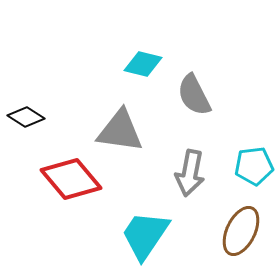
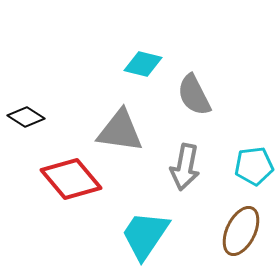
gray arrow: moved 5 px left, 6 px up
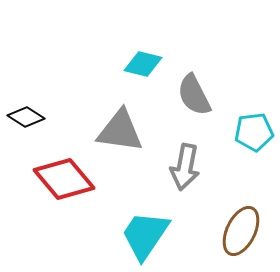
cyan pentagon: moved 34 px up
red diamond: moved 7 px left
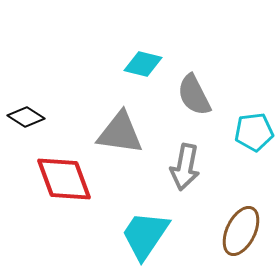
gray triangle: moved 2 px down
red diamond: rotated 20 degrees clockwise
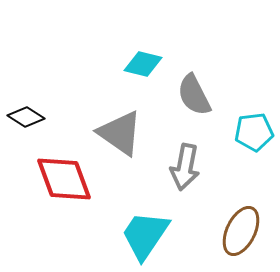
gray triangle: rotated 27 degrees clockwise
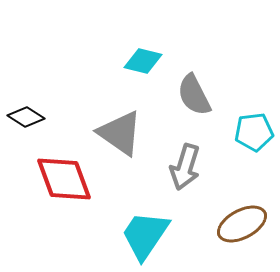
cyan diamond: moved 3 px up
gray arrow: rotated 6 degrees clockwise
brown ellipse: moved 1 px right, 7 px up; rotated 36 degrees clockwise
